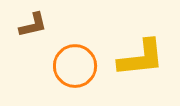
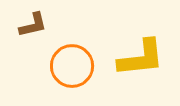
orange circle: moved 3 px left
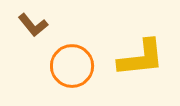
brown L-shape: rotated 64 degrees clockwise
